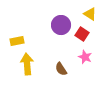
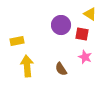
red square: rotated 24 degrees counterclockwise
yellow arrow: moved 2 px down
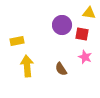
yellow triangle: moved 1 px left, 1 px up; rotated 24 degrees counterclockwise
purple circle: moved 1 px right
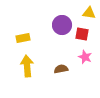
yellow rectangle: moved 6 px right, 3 px up
brown semicircle: rotated 112 degrees clockwise
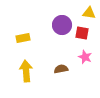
red square: moved 1 px up
yellow arrow: moved 1 px left, 5 px down
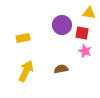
pink star: moved 6 px up
yellow arrow: rotated 30 degrees clockwise
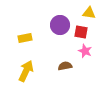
purple circle: moved 2 px left
red square: moved 1 px left, 1 px up
yellow rectangle: moved 2 px right
brown semicircle: moved 4 px right, 3 px up
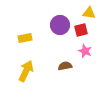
red square: moved 2 px up; rotated 24 degrees counterclockwise
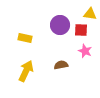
yellow triangle: moved 1 px right, 1 px down
red square: rotated 16 degrees clockwise
yellow rectangle: rotated 24 degrees clockwise
brown semicircle: moved 4 px left, 1 px up
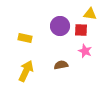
purple circle: moved 1 px down
